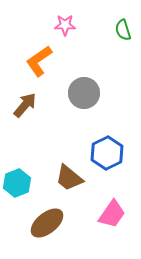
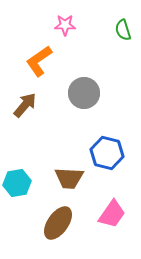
blue hexagon: rotated 20 degrees counterclockwise
brown trapezoid: rotated 36 degrees counterclockwise
cyan hexagon: rotated 12 degrees clockwise
brown ellipse: moved 11 px right; rotated 16 degrees counterclockwise
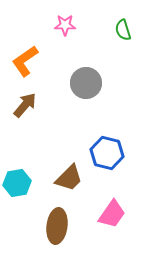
orange L-shape: moved 14 px left
gray circle: moved 2 px right, 10 px up
brown trapezoid: rotated 48 degrees counterclockwise
brown ellipse: moved 1 px left, 3 px down; rotated 28 degrees counterclockwise
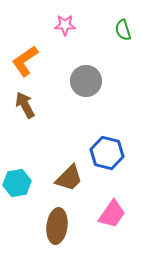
gray circle: moved 2 px up
brown arrow: rotated 68 degrees counterclockwise
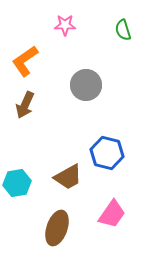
gray circle: moved 4 px down
brown arrow: rotated 128 degrees counterclockwise
brown trapezoid: moved 1 px left, 1 px up; rotated 16 degrees clockwise
brown ellipse: moved 2 px down; rotated 12 degrees clockwise
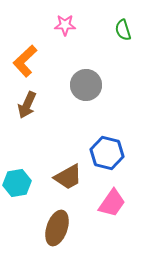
orange L-shape: rotated 8 degrees counterclockwise
brown arrow: moved 2 px right
pink trapezoid: moved 11 px up
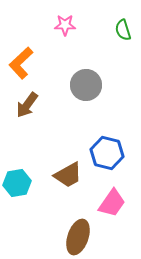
orange L-shape: moved 4 px left, 2 px down
brown arrow: rotated 12 degrees clockwise
brown trapezoid: moved 2 px up
brown ellipse: moved 21 px right, 9 px down
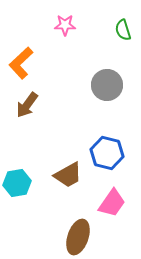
gray circle: moved 21 px right
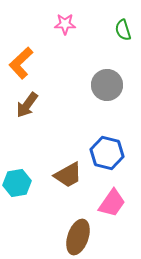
pink star: moved 1 px up
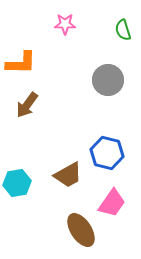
orange L-shape: rotated 136 degrees counterclockwise
gray circle: moved 1 px right, 5 px up
brown ellipse: moved 3 px right, 7 px up; rotated 52 degrees counterclockwise
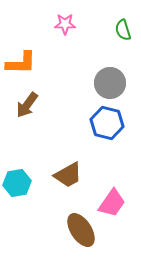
gray circle: moved 2 px right, 3 px down
blue hexagon: moved 30 px up
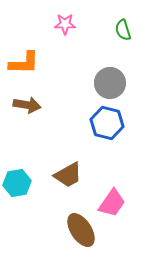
orange L-shape: moved 3 px right
brown arrow: rotated 116 degrees counterclockwise
